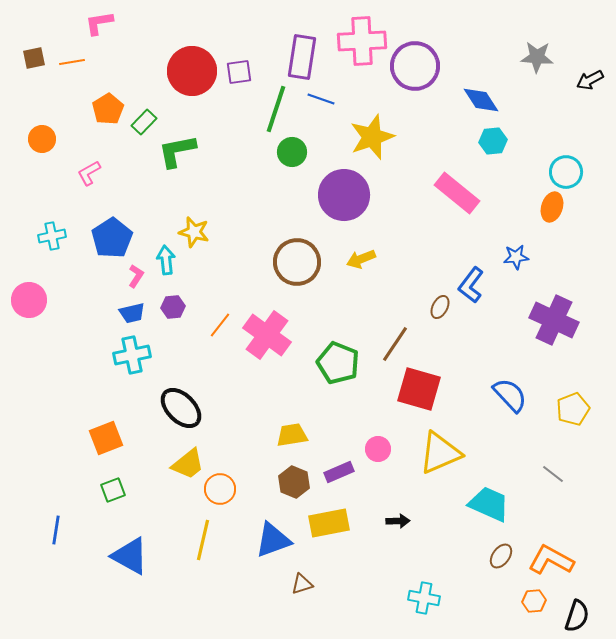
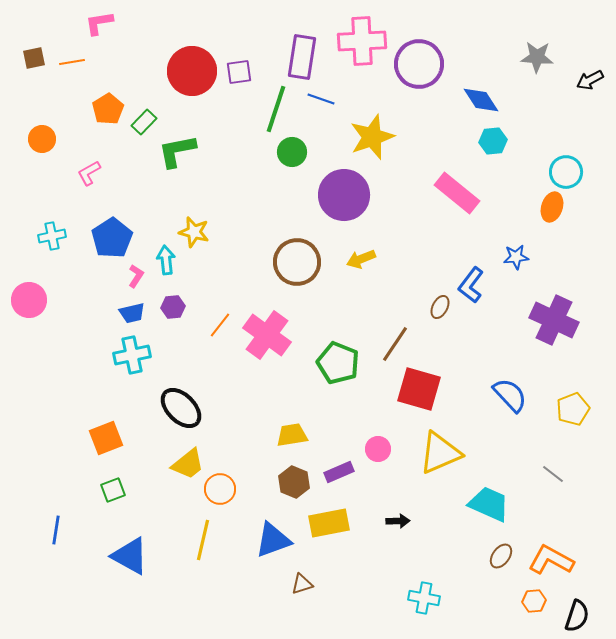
purple circle at (415, 66): moved 4 px right, 2 px up
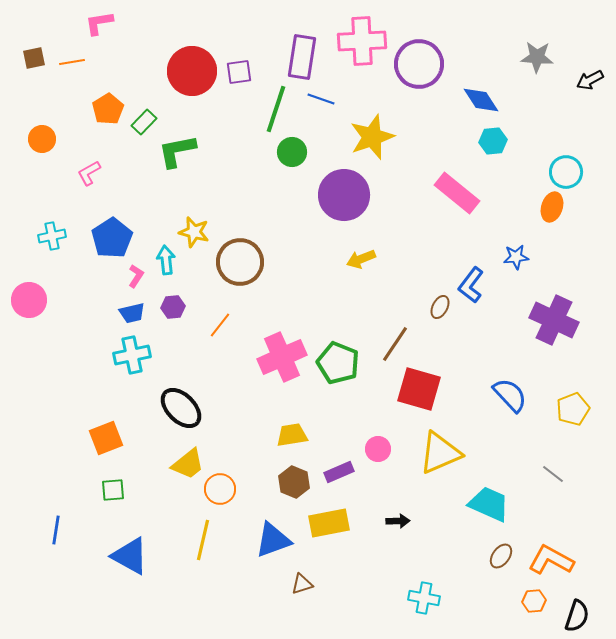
brown circle at (297, 262): moved 57 px left
pink cross at (267, 335): moved 15 px right, 22 px down; rotated 30 degrees clockwise
green square at (113, 490): rotated 15 degrees clockwise
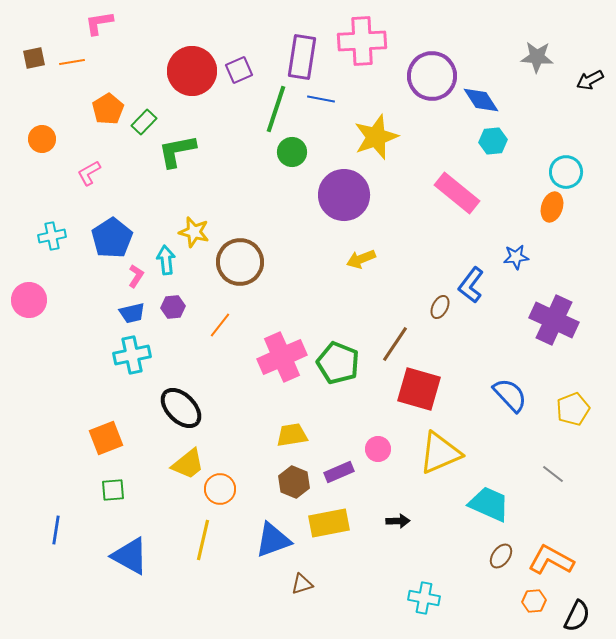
purple circle at (419, 64): moved 13 px right, 12 px down
purple square at (239, 72): moved 2 px up; rotated 16 degrees counterclockwise
blue line at (321, 99): rotated 8 degrees counterclockwise
yellow star at (372, 137): moved 4 px right
black semicircle at (577, 616): rotated 8 degrees clockwise
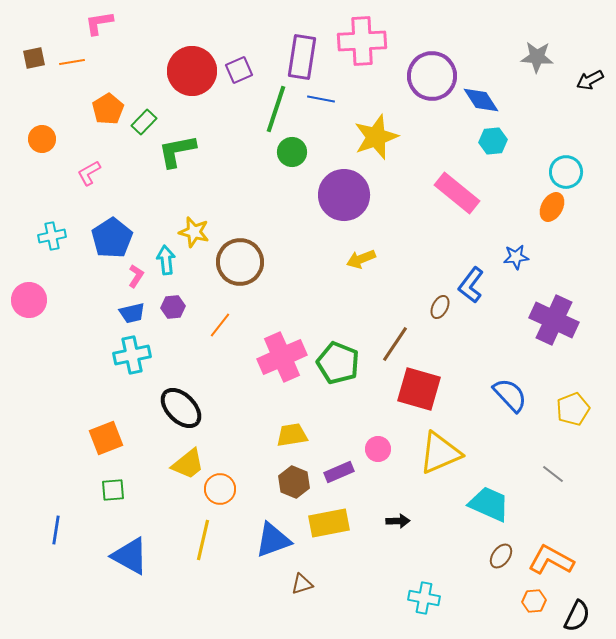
orange ellipse at (552, 207): rotated 12 degrees clockwise
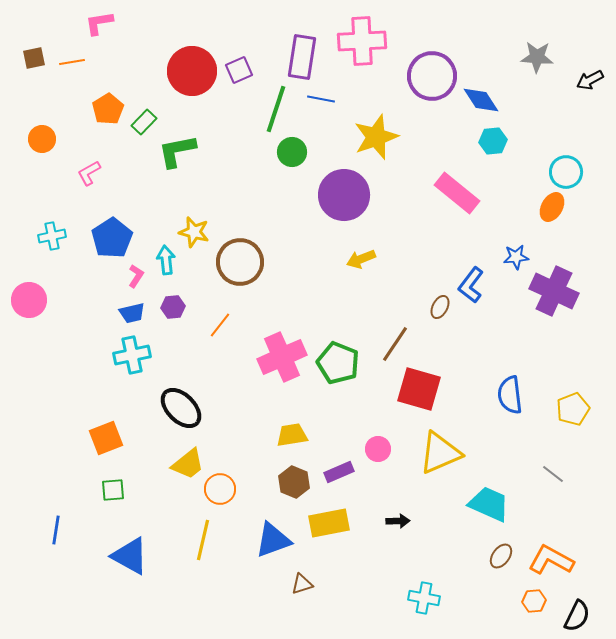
purple cross at (554, 320): moved 29 px up
blue semicircle at (510, 395): rotated 144 degrees counterclockwise
